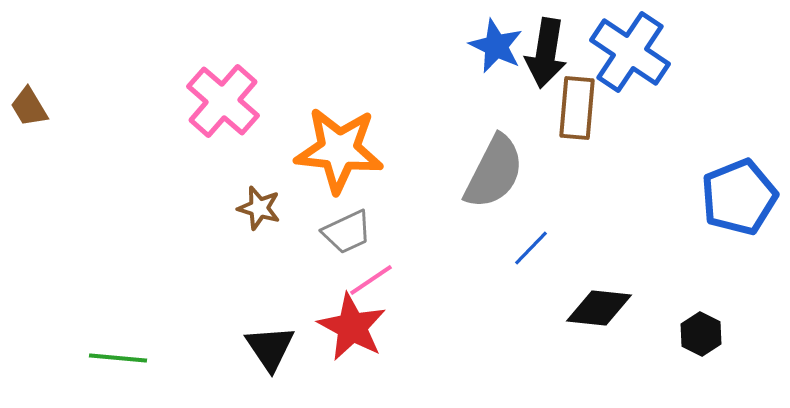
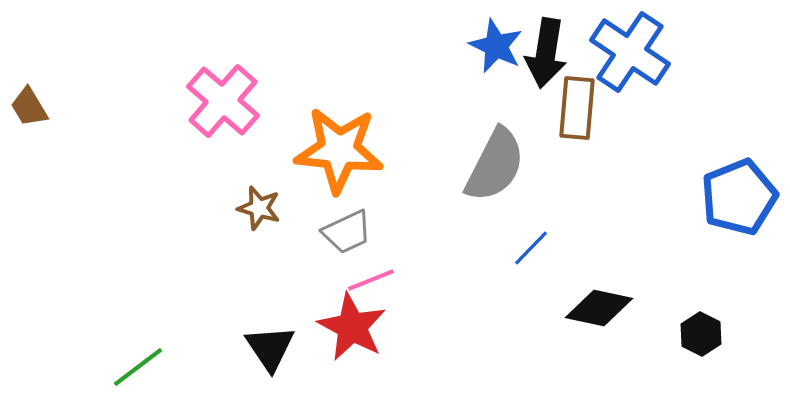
gray semicircle: moved 1 px right, 7 px up
pink line: rotated 12 degrees clockwise
black diamond: rotated 6 degrees clockwise
green line: moved 20 px right, 9 px down; rotated 42 degrees counterclockwise
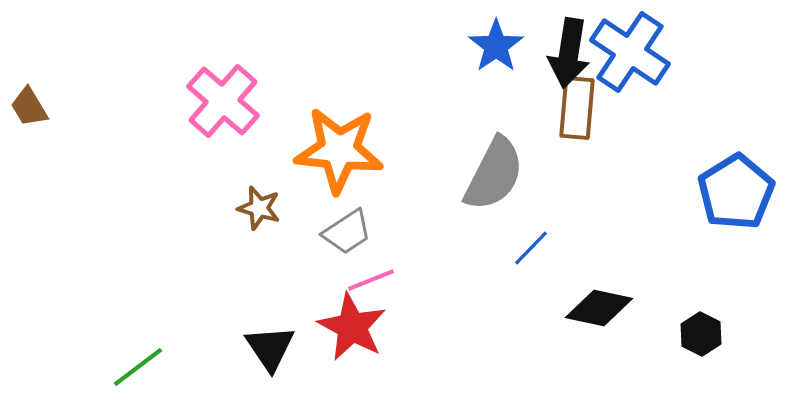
blue star: rotated 12 degrees clockwise
black arrow: moved 23 px right
gray semicircle: moved 1 px left, 9 px down
blue pentagon: moved 3 px left, 5 px up; rotated 10 degrees counterclockwise
gray trapezoid: rotated 8 degrees counterclockwise
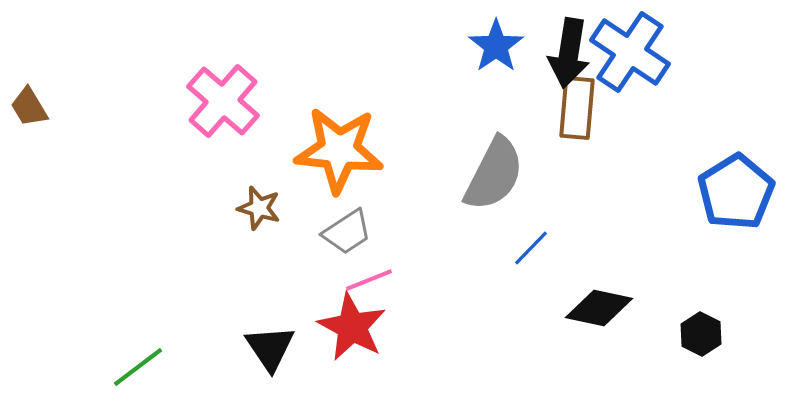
pink line: moved 2 px left
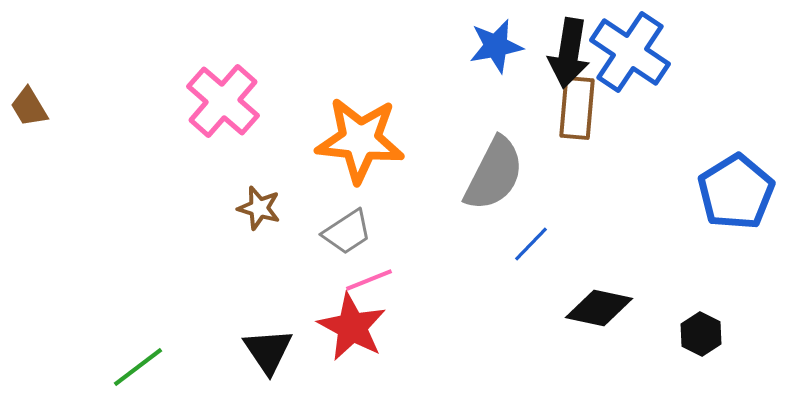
blue star: rotated 24 degrees clockwise
orange star: moved 21 px right, 10 px up
blue line: moved 4 px up
black triangle: moved 2 px left, 3 px down
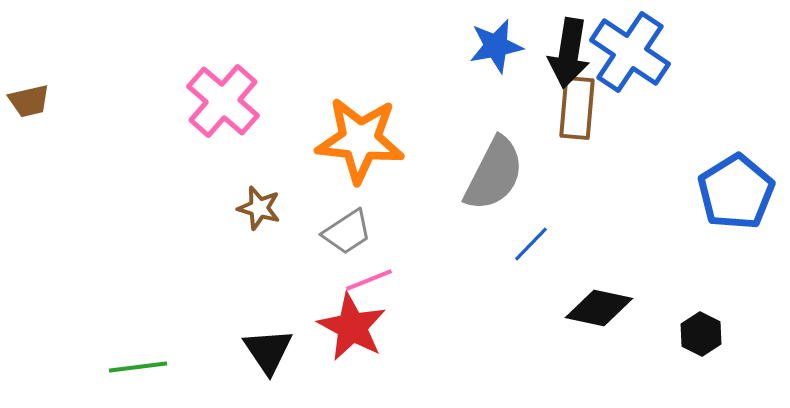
brown trapezoid: moved 6 px up; rotated 72 degrees counterclockwise
green line: rotated 30 degrees clockwise
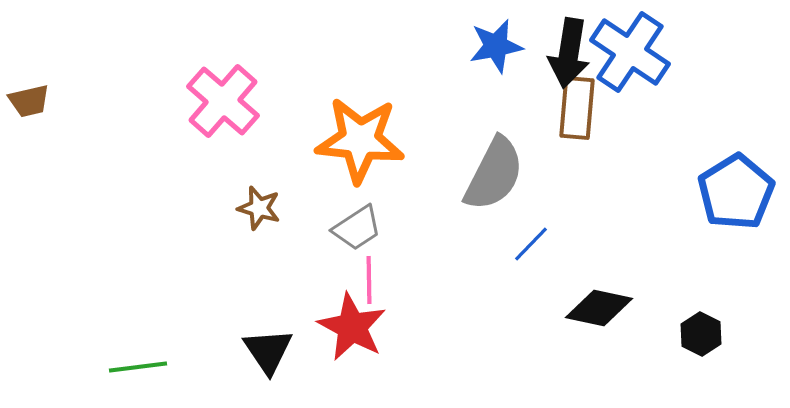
gray trapezoid: moved 10 px right, 4 px up
pink line: rotated 69 degrees counterclockwise
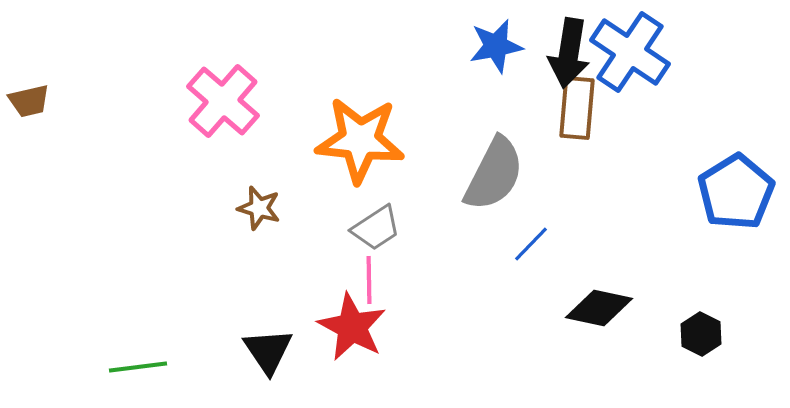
gray trapezoid: moved 19 px right
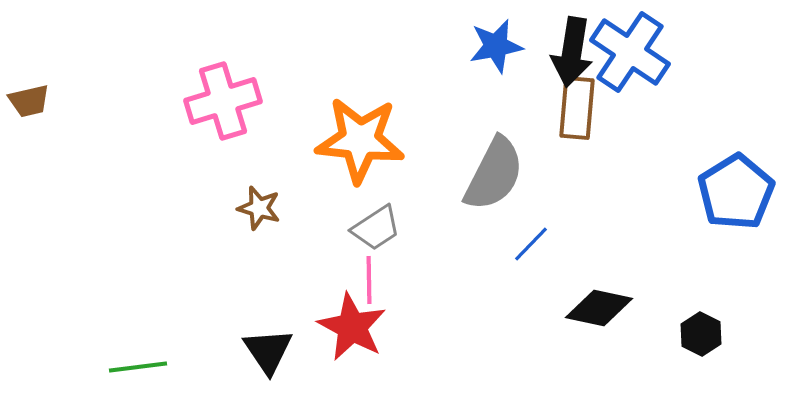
black arrow: moved 3 px right, 1 px up
pink cross: rotated 32 degrees clockwise
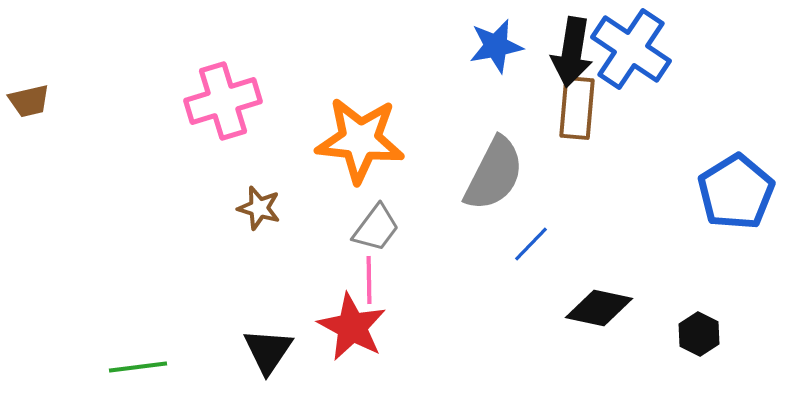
blue cross: moved 1 px right, 3 px up
gray trapezoid: rotated 20 degrees counterclockwise
black hexagon: moved 2 px left
black triangle: rotated 8 degrees clockwise
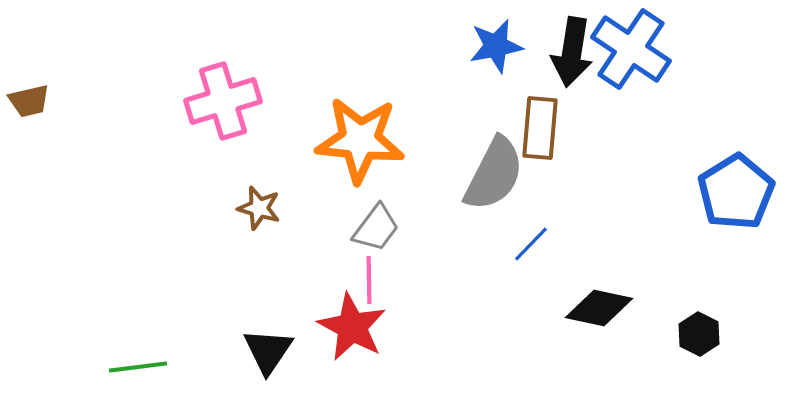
brown rectangle: moved 37 px left, 20 px down
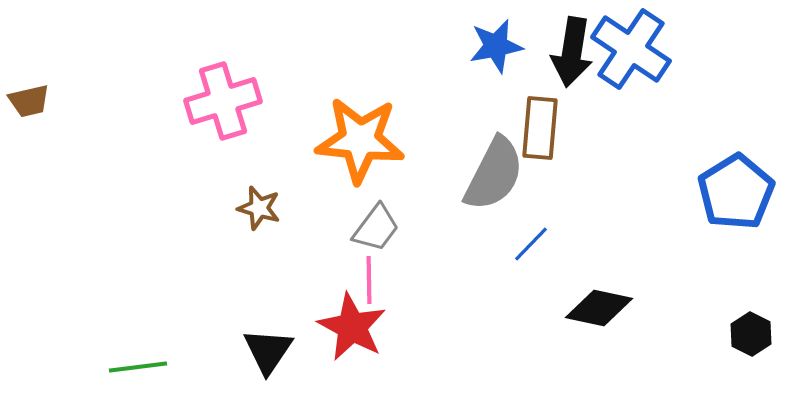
black hexagon: moved 52 px right
